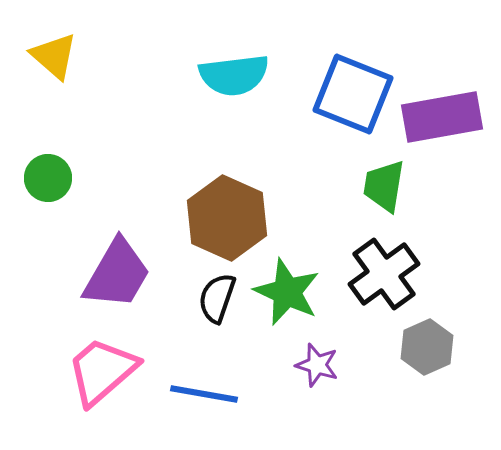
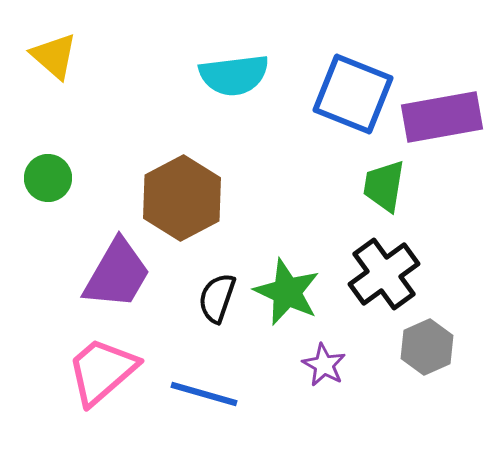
brown hexagon: moved 45 px left, 20 px up; rotated 8 degrees clockwise
purple star: moved 7 px right; rotated 12 degrees clockwise
blue line: rotated 6 degrees clockwise
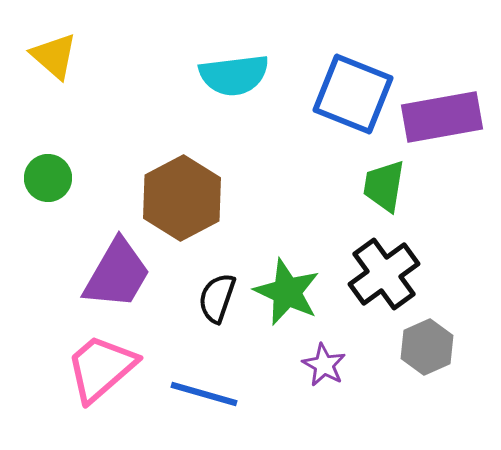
pink trapezoid: moved 1 px left, 3 px up
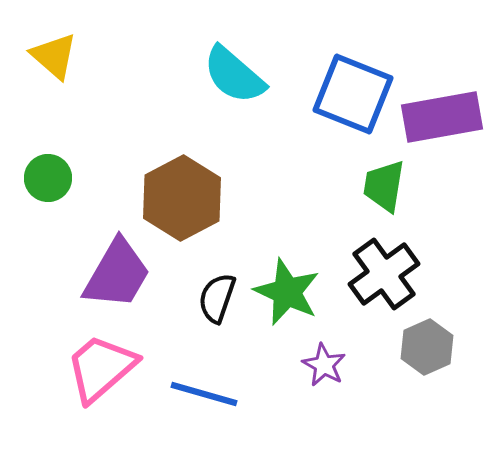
cyan semicircle: rotated 48 degrees clockwise
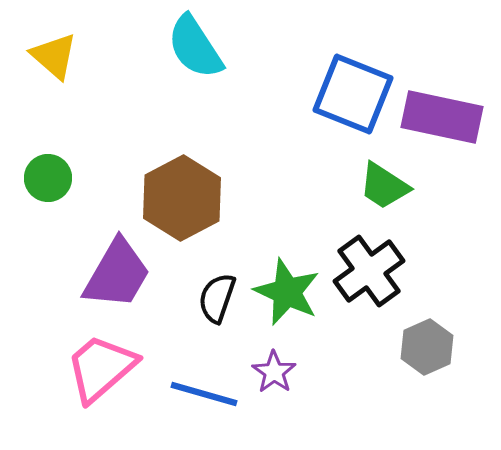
cyan semicircle: moved 39 px left, 28 px up; rotated 16 degrees clockwise
purple rectangle: rotated 22 degrees clockwise
green trapezoid: rotated 66 degrees counterclockwise
black cross: moved 15 px left, 3 px up
purple star: moved 50 px left, 7 px down; rotated 6 degrees clockwise
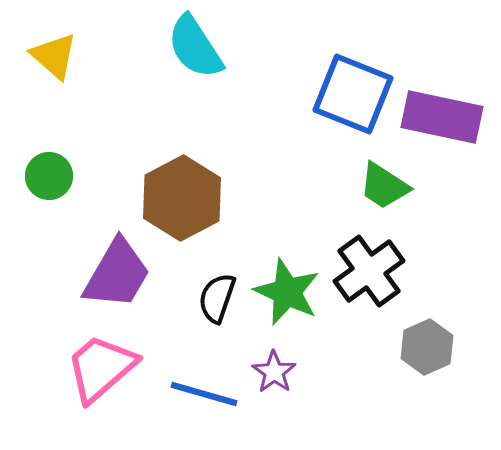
green circle: moved 1 px right, 2 px up
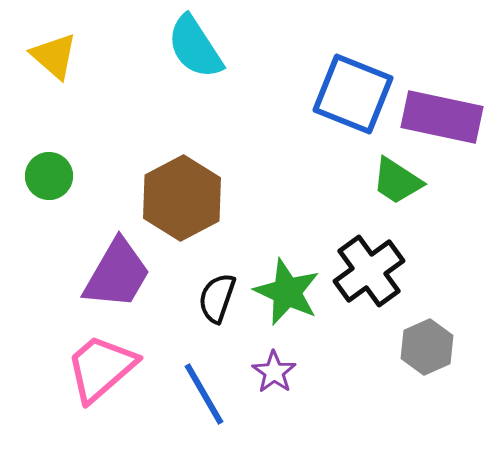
green trapezoid: moved 13 px right, 5 px up
blue line: rotated 44 degrees clockwise
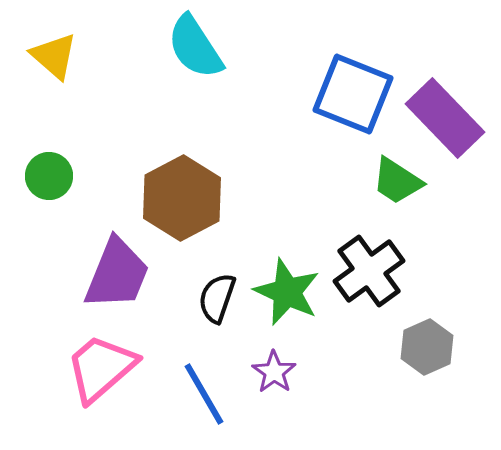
purple rectangle: moved 3 px right, 1 px down; rotated 34 degrees clockwise
purple trapezoid: rotated 8 degrees counterclockwise
